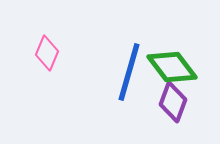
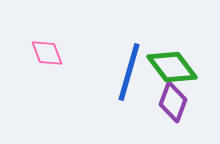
pink diamond: rotated 44 degrees counterclockwise
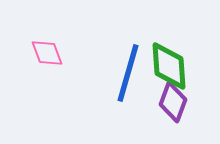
green diamond: moved 3 px left, 1 px up; rotated 33 degrees clockwise
blue line: moved 1 px left, 1 px down
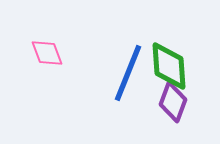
blue line: rotated 6 degrees clockwise
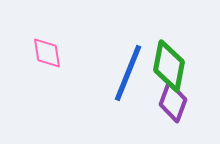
pink diamond: rotated 12 degrees clockwise
green diamond: rotated 15 degrees clockwise
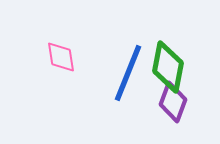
pink diamond: moved 14 px right, 4 px down
green diamond: moved 1 px left, 1 px down
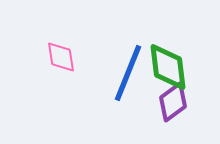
green diamond: rotated 18 degrees counterclockwise
purple diamond: rotated 33 degrees clockwise
